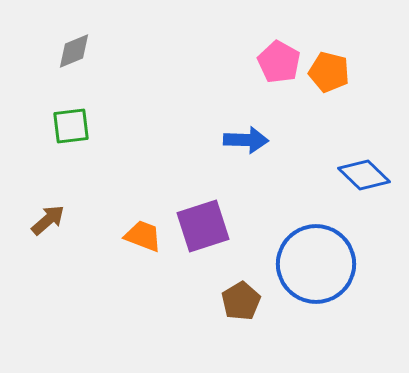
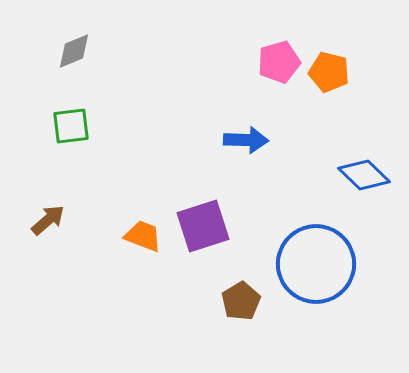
pink pentagon: rotated 27 degrees clockwise
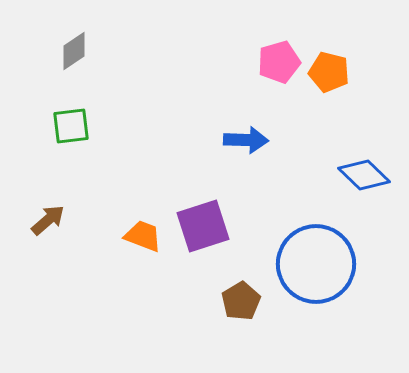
gray diamond: rotated 12 degrees counterclockwise
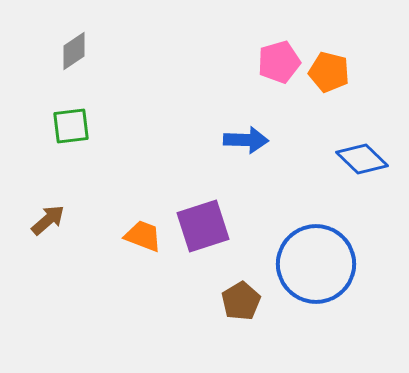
blue diamond: moved 2 px left, 16 px up
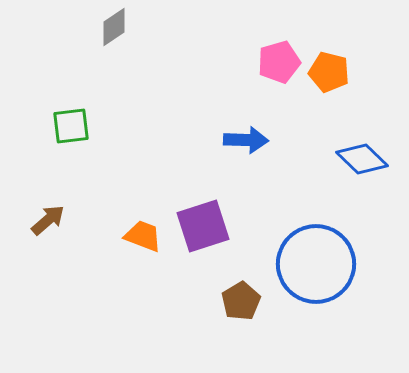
gray diamond: moved 40 px right, 24 px up
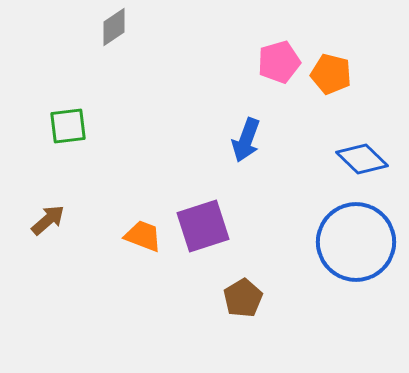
orange pentagon: moved 2 px right, 2 px down
green square: moved 3 px left
blue arrow: rotated 108 degrees clockwise
blue circle: moved 40 px right, 22 px up
brown pentagon: moved 2 px right, 3 px up
